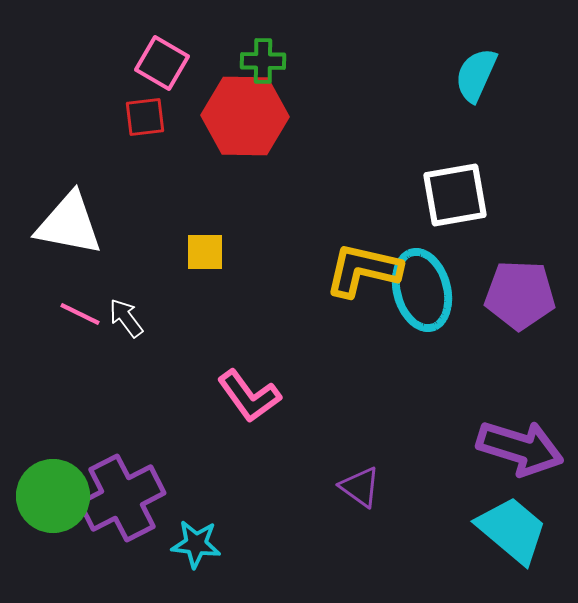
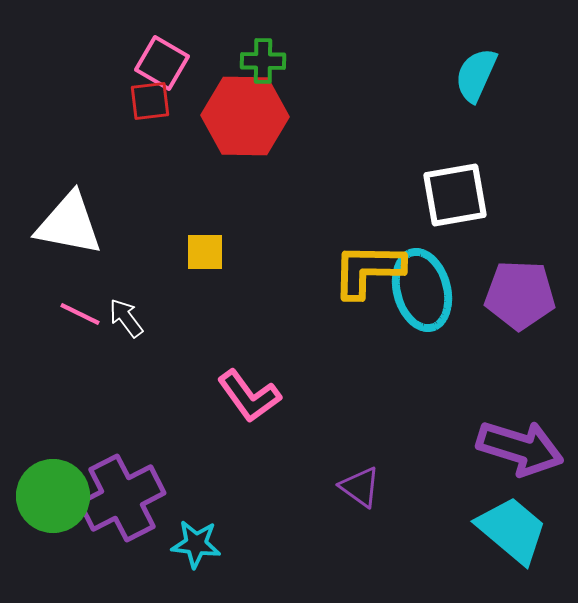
red square: moved 5 px right, 16 px up
yellow L-shape: moved 5 px right; rotated 12 degrees counterclockwise
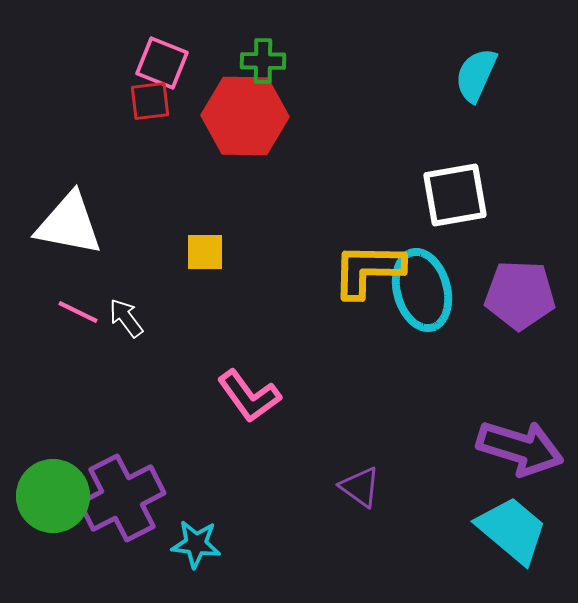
pink square: rotated 8 degrees counterclockwise
pink line: moved 2 px left, 2 px up
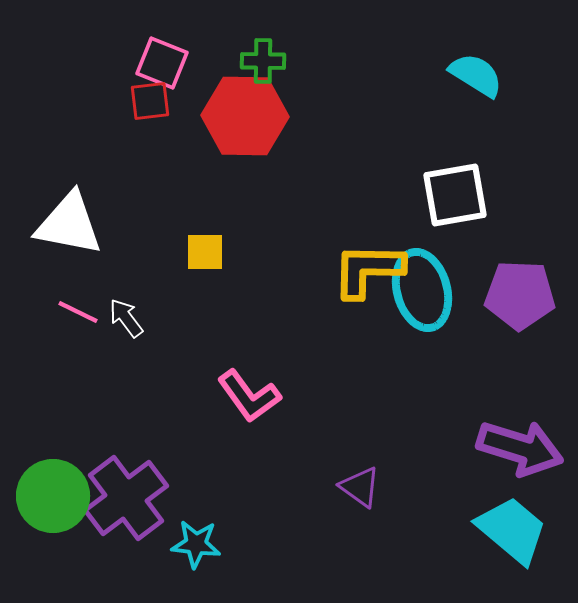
cyan semicircle: rotated 98 degrees clockwise
purple cross: moved 4 px right; rotated 10 degrees counterclockwise
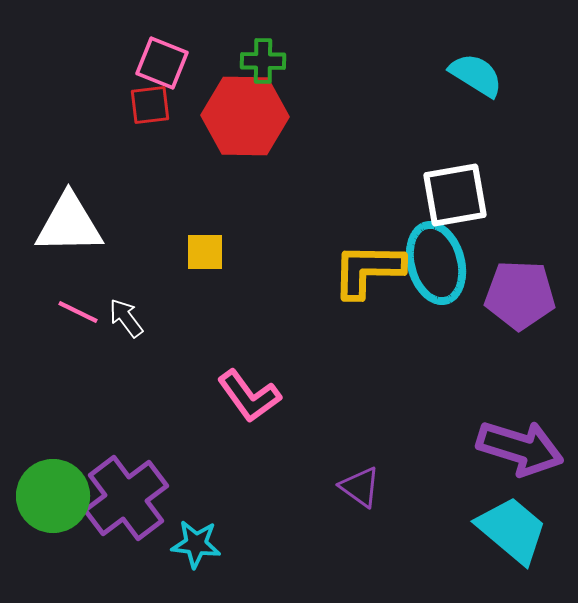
red square: moved 4 px down
white triangle: rotated 12 degrees counterclockwise
cyan ellipse: moved 14 px right, 27 px up
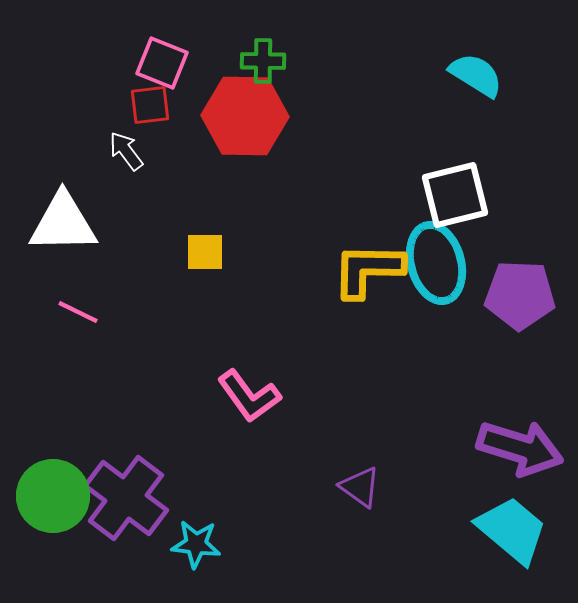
white square: rotated 4 degrees counterclockwise
white triangle: moved 6 px left, 1 px up
white arrow: moved 167 px up
purple cross: rotated 16 degrees counterclockwise
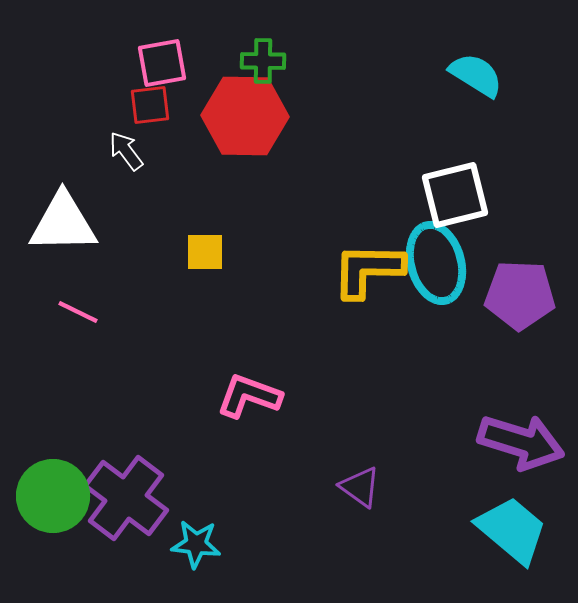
pink square: rotated 32 degrees counterclockwise
pink L-shape: rotated 146 degrees clockwise
purple arrow: moved 1 px right, 6 px up
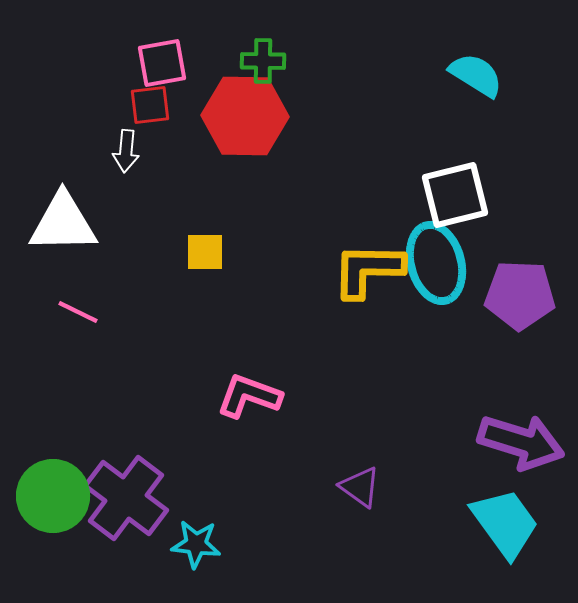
white arrow: rotated 138 degrees counterclockwise
cyan trapezoid: moved 7 px left, 7 px up; rotated 14 degrees clockwise
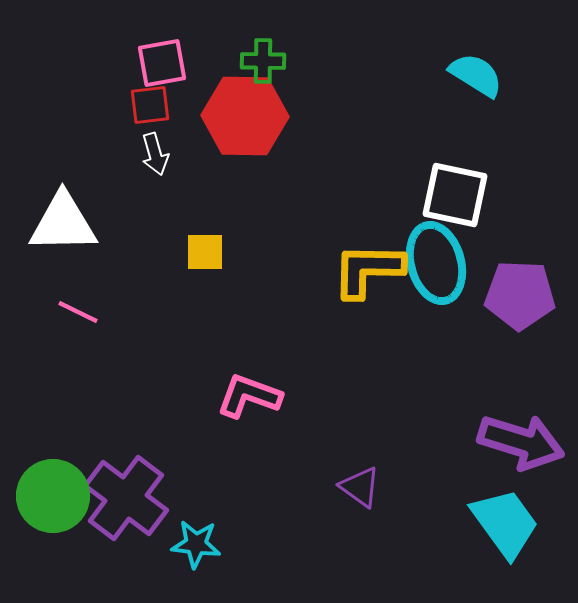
white arrow: moved 29 px right, 3 px down; rotated 21 degrees counterclockwise
white square: rotated 26 degrees clockwise
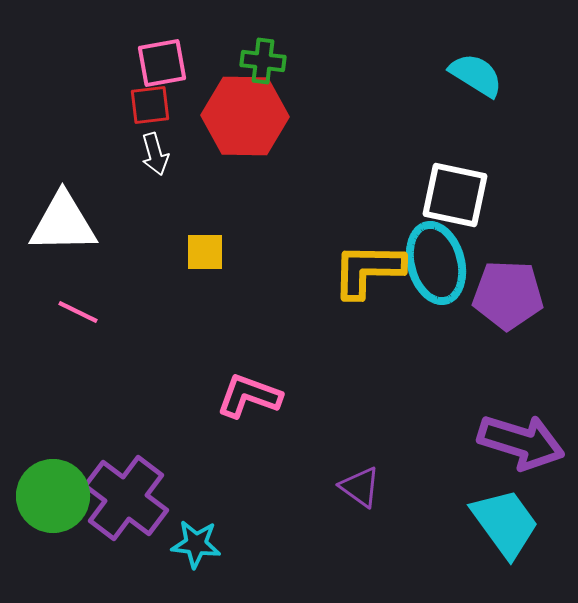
green cross: rotated 6 degrees clockwise
purple pentagon: moved 12 px left
